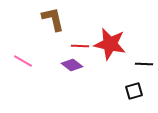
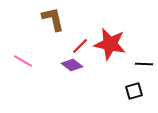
red line: rotated 48 degrees counterclockwise
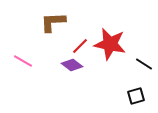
brown L-shape: moved 3 px down; rotated 80 degrees counterclockwise
black line: rotated 30 degrees clockwise
black square: moved 2 px right, 5 px down
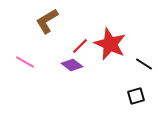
brown L-shape: moved 6 px left, 1 px up; rotated 28 degrees counterclockwise
red star: rotated 12 degrees clockwise
pink line: moved 2 px right, 1 px down
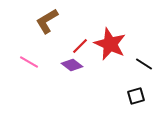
pink line: moved 4 px right
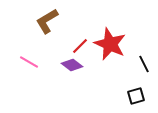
black line: rotated 30 degrees clockwise
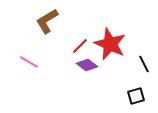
purple diamond: moved 15 px right
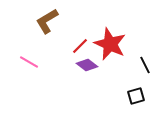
black line: moved 1 px right, 1 px down
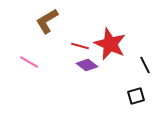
red line: rotated 60 degrees clockwise
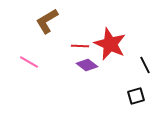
red line: rotated 12 degrees counterclockwise
